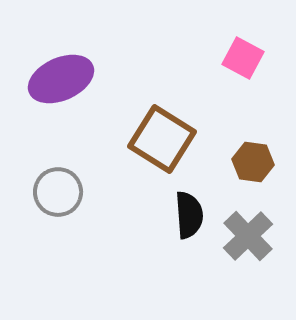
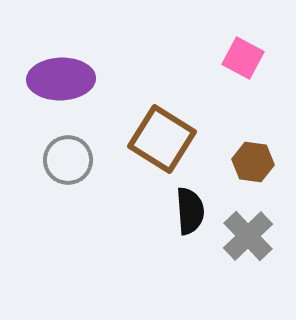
purple ellipse: rotated 22 degrees clockwise
gray circle: moved 10 px right, 32 px up
black semicircle: moved 1 px right, 4 px up
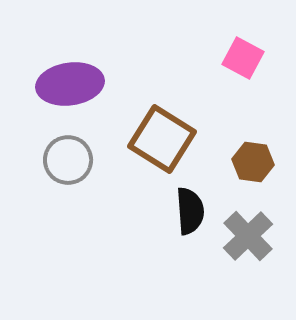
purple ellipse: moved 9 px right, 5 px down; rotated 6 degrees counterclockwise
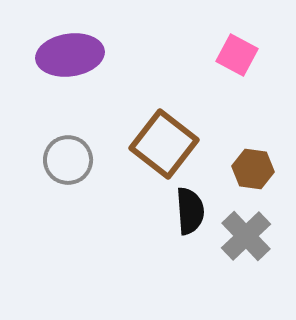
pink square: moved 6 px left, 3 px up
purple ellipse: moved 29 px up
brown square: moved 2 px right, 5 px down; rotated 6 degrees clockwise
brown hexagon: moved 7 px down
gray cross: moved 2 px left
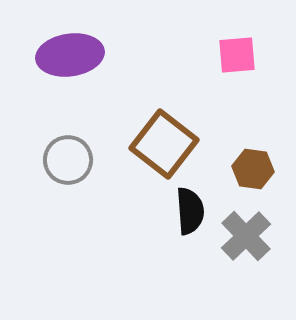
pink square: rotated 33 degrees counterclockwise
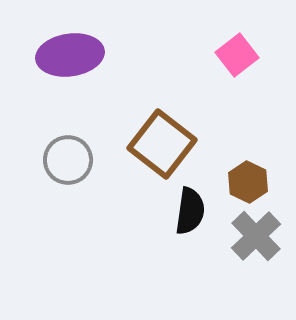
pink square: rotated 33 degrees counterclockwise
brown square: moved 2 px left
brown hexagon: moved 5 px left, 13 px down; rotated 18 degrees clockwise
black semicircle: rotated 12 degrees clockwise
gray cross: moved 10 px right
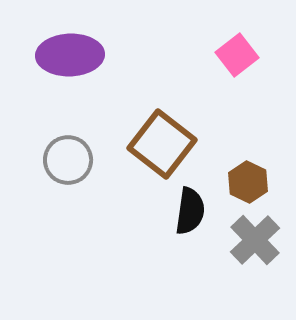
purple ellipse: rotated 6 degrees clockwise
gray cross: moved 1 px left, 4 px down
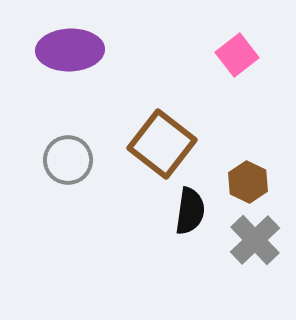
purple ellipse: moved 5 px up
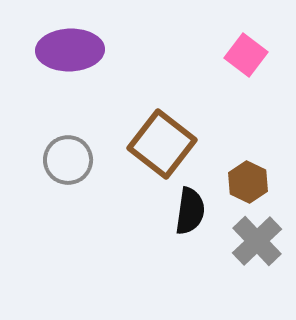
pink square: moved 9 px right; rotated 15 degrees counterclockwise
gray cross: moved 2 px right, 1 px down
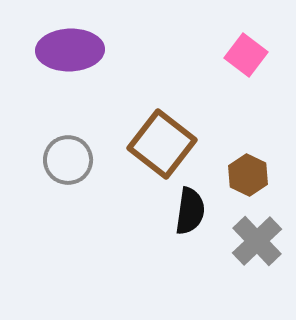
brown hexagon: moved 7 px up
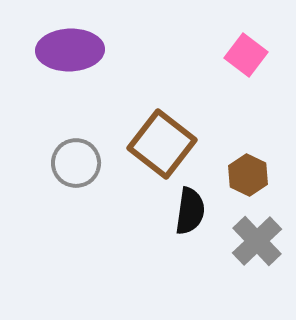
gray circle: moved 8 px right, 3 px down
